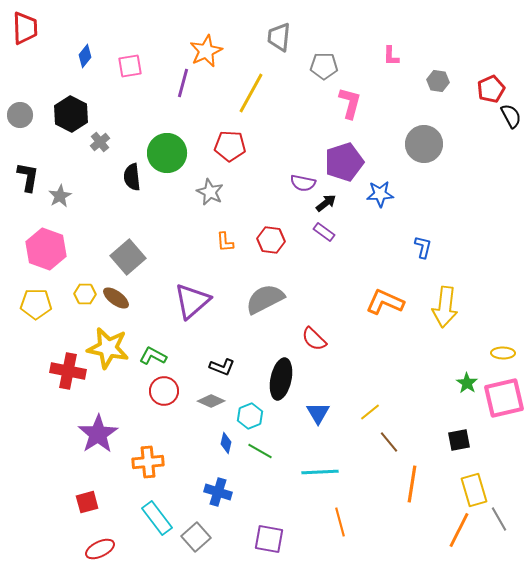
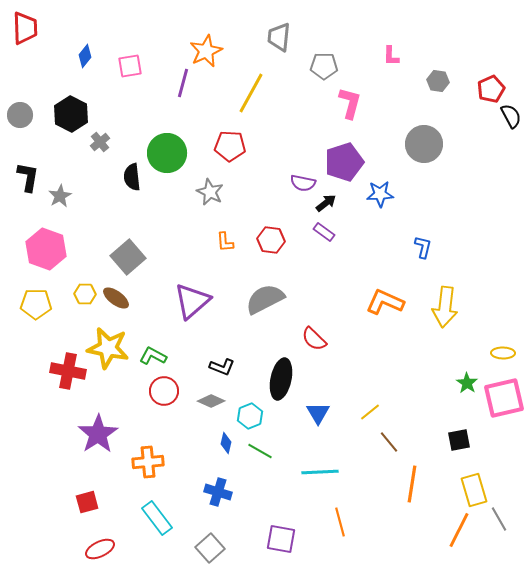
gray square at (196, 537): moved 14 px right, 11 px down
purple square at (269, 539): moved 12 px right
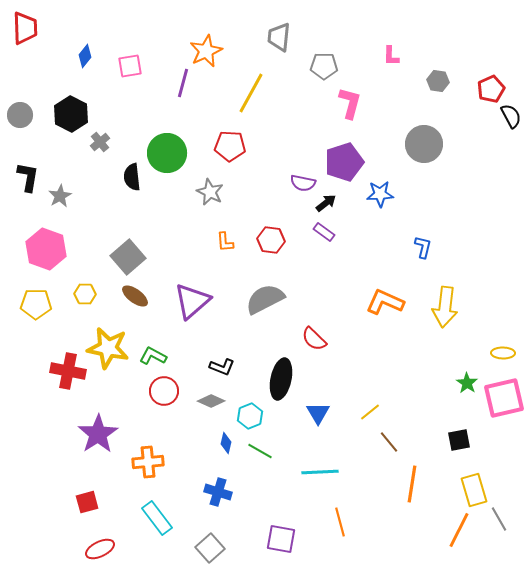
brown ellipse at (116, 298): moved 19 px right, 2 px up
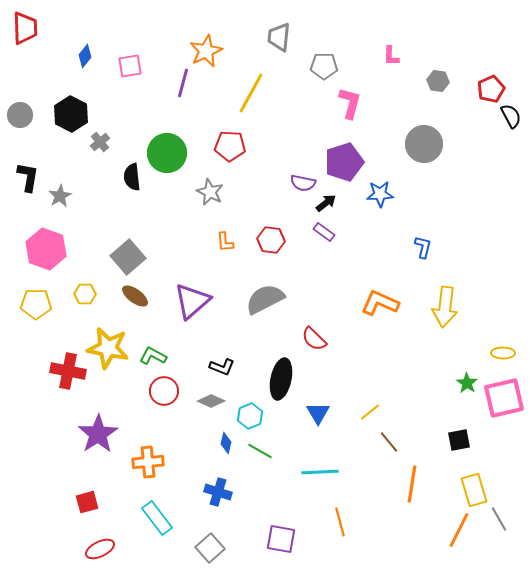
orange L-shape at (385, 302): moved 5 px left, 1 px down
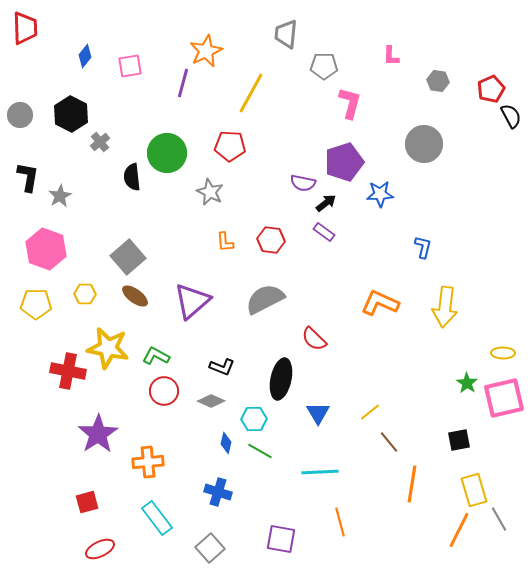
gray trapezoid at (279, 37): moved 7 px right, 3 px up
green L-shape at (153, 356): moved 3 px right
cyan hexagon at (250, 416): moved 4 px right, 3 px down; rotated 20 degrees clockwise
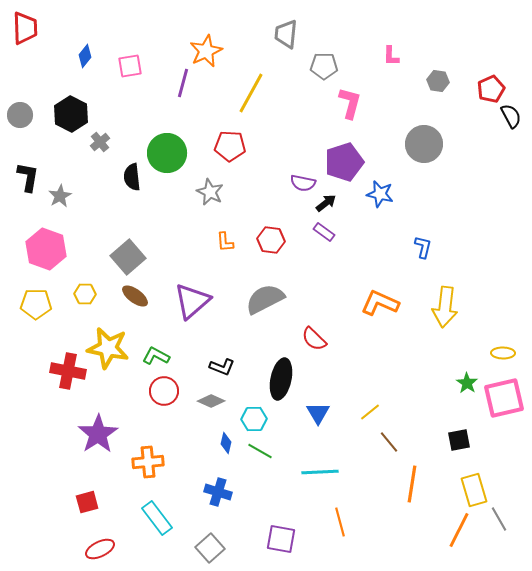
blue star at (380, 194): rotated 16 degrees clockwise
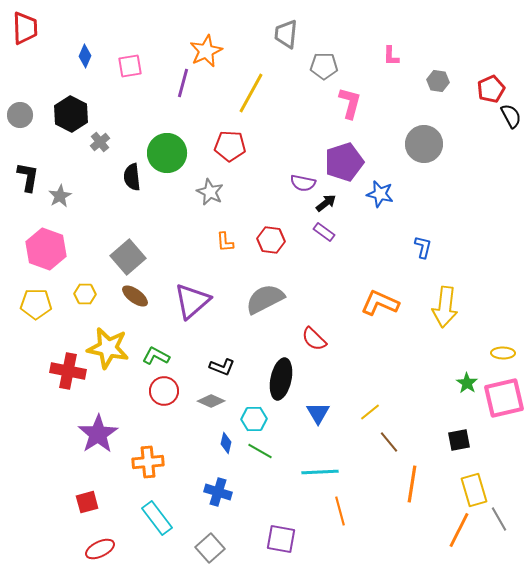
blue diamond at (85, 56): rotated 15 degrees counterclockwise
orange line at (340, 522): moved 11 px up
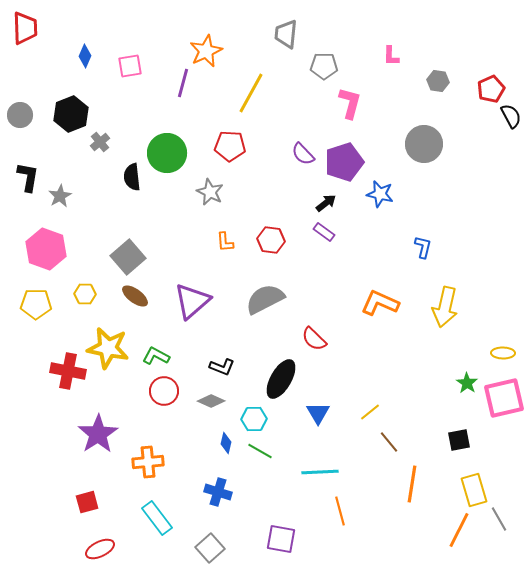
black hexagon at (71, 114): rotated 12 degrees clockwise
purple semicircle at (303, 183): moved 29 px up; rotated 35 degrees clockwise
yellow arrow at (445, 307): rotated 6 degrees clockwise
black ellipse at (281, 379): rotated 18 degrees clockwise
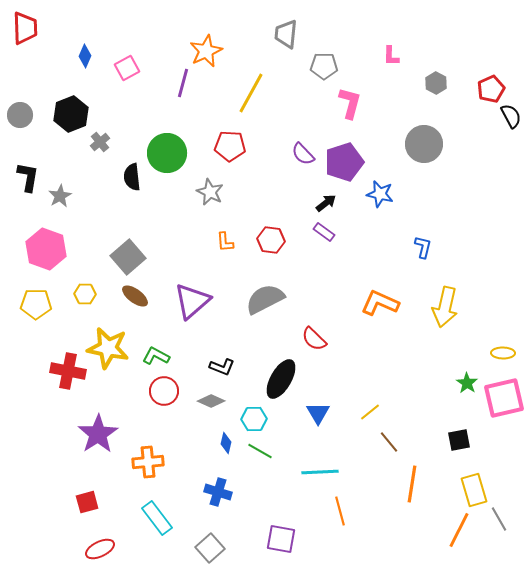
pink square at (130, 66): moved 3 px left, 2 px down; rotated 20 degrees counterclockwise
gray hexagon at (438, 81): moved 2 px left, 2 px down; rotated 20 degrees clockwise
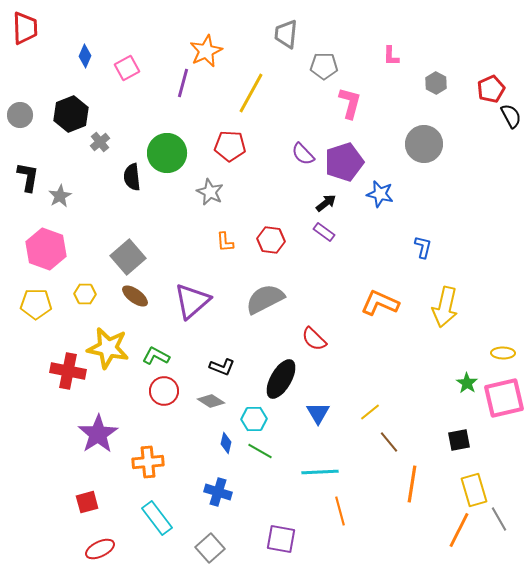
gray diamond at (211, 401): rotated 8 degrees clockwise
